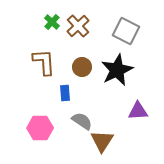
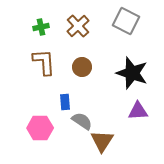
green cross: moved 11 px left, 5 px down; rotated 35 degrees clockwise
gray square: moved 10 px up
black star: moved 15 px right, 3 px down; rotated 28 degrees counterclockwise
blue rectangle: moved 9 px down
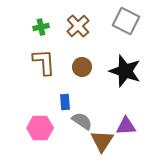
black star: moved 7 px left, 2 px up
purple triangle: moved 12 px left, 15 px down
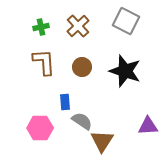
purple triangle: moved 22 px right
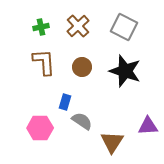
gray square: moved 2 px left, 6 px down
blue rectangle: rotated 21 degrees clockwise
brown triangle: moved 10 px right, 1 px down
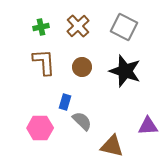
gray semicircle: rotated 10 degrees clockwise
brown triangle: moved 4 px down; rotated 50 degrees counterclockwise
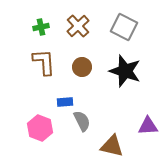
blue rectangle: rotated 70 degrees clockwise
gray semicircle: rotated 20 degrees clockwise
pink hexagon: rotated 20 degrees clockwise
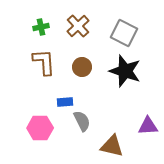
gray square: moved 6 px down
pink hexagon: rotated 20 degrees counterclockwise
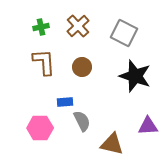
black star: moved 10 px right, 5 px down
brown triangle: moved 2 px up
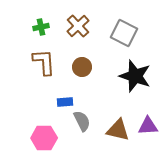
pink hexagon: moved 4 px right, 10 px down
brown triangle: moved 6 px right, 14 px up
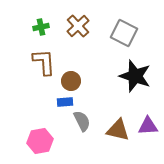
brown circle: moved 11 px left, 14 px down
pink hexagon: moved 4 px left, 3 px down; rotated 10 degrees counterclockwise
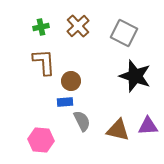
pink hexagon: moved 1 px right, 1 px up; rotated 15 degrees clockwise
